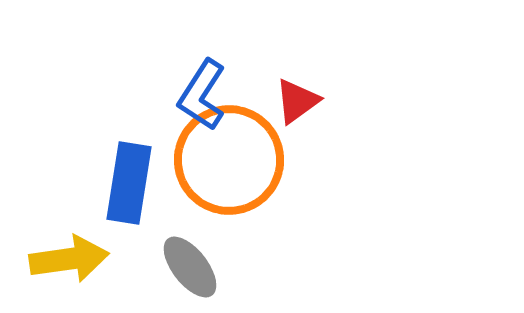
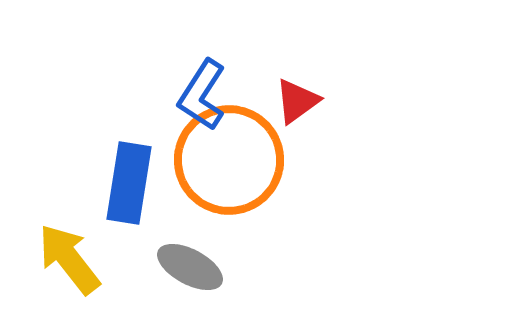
yellow arrow: rotated 120 degrees counterclockwise
gray ellipse: rotated 24 degrees counterclockwise
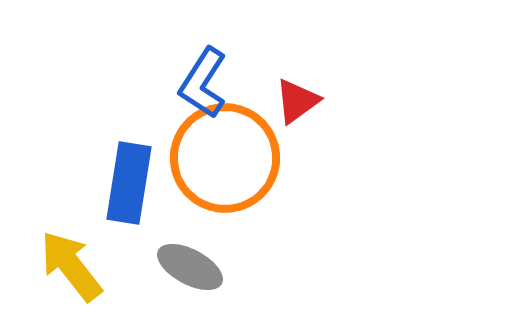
blue L-shape: moved 1 px right, 12 px up
orange circle: moved 4 px left, 2 px up
yellow arrow: moved 2 px right, 7 px down
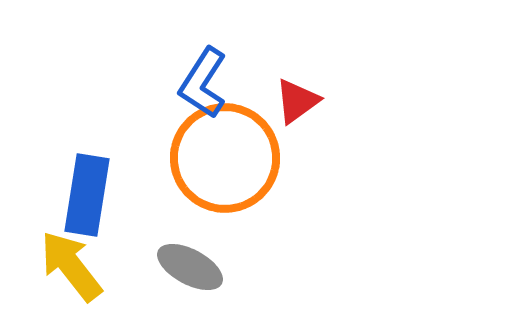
blue rectangle: moved 42 px left, 12 px down
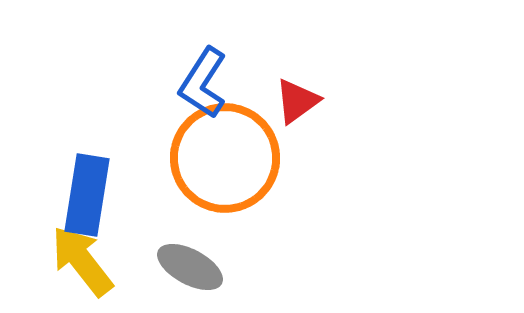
yellow arrow: moved 11 px right, 5 px up
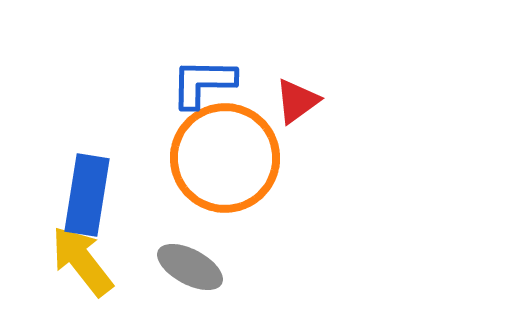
blue L-shape: rotated 58 degrees clockwise
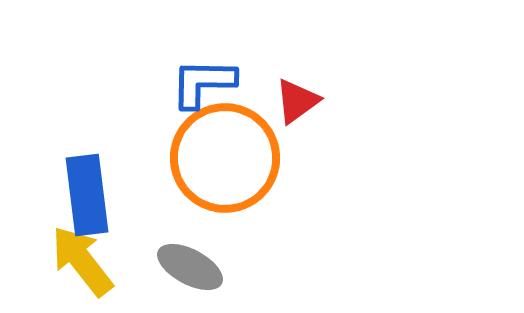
blue rectangle: rotated 16 degrees counterclockwise
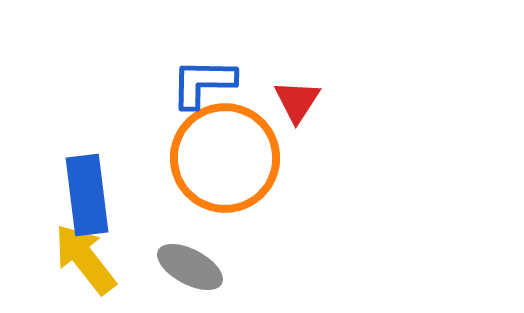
red triangle: rotated 21 degrees counterclockwise
yellow arrow: moved 3 px right, 2 px up
